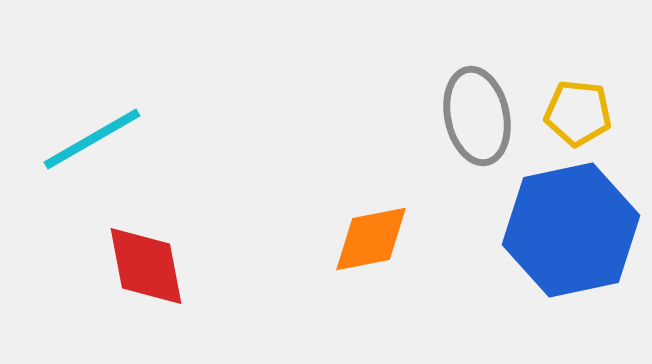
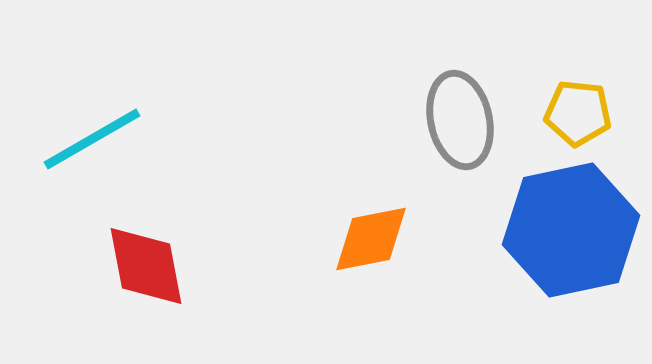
gray ellipse: moved 17 px left, 4 px down
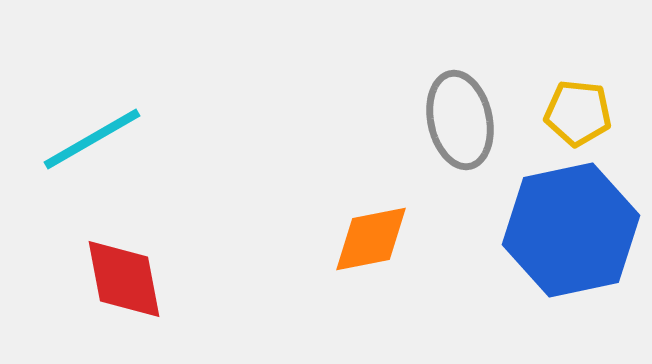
red diamond: moved 22 px left, 13 px down
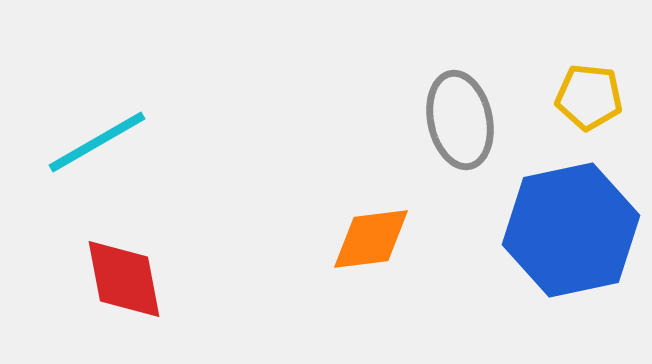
yellow pentagon: moved 11 px right, 16 px up
cyan line: moved 5 px right, 3 px down
orange diamond: rotated 4 degrees clockwise
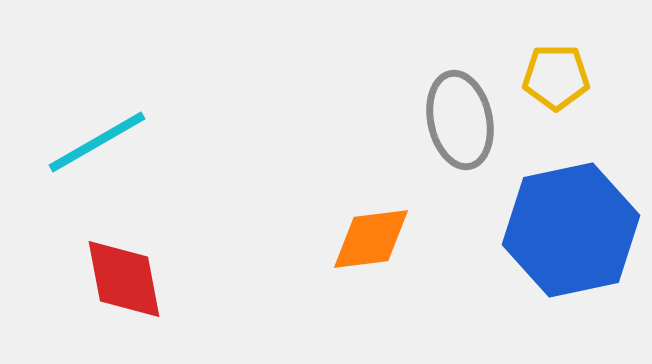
yellow pentagon: moved 33 px left, 20 px up; rotated 6 degrees counterclockwise
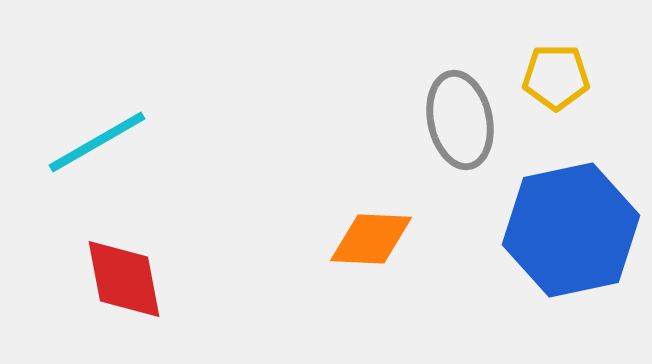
orange diamond: rotated 10 degrees clockwise
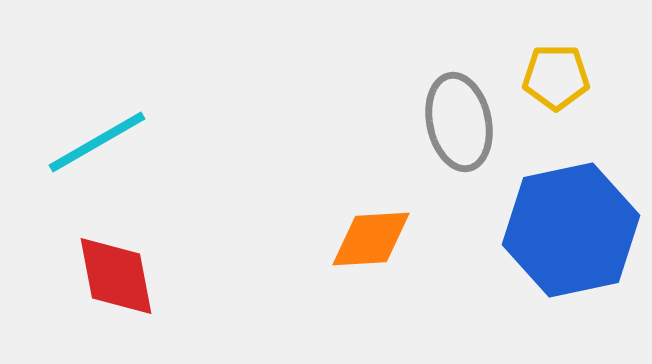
gray ellipse: moved 1 px left, 2 px down
orange diamond: rotated 6 degrees counterclockwise
red diamond: moved 8 px left, 3 px up
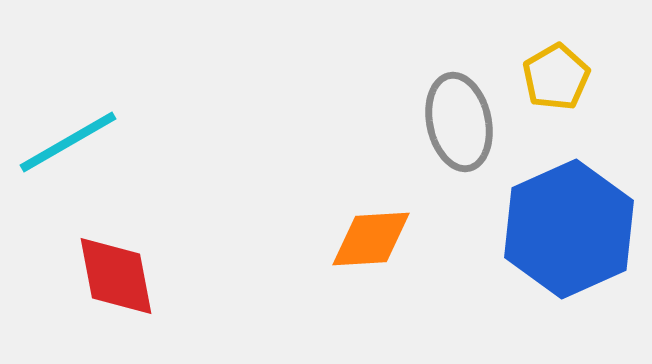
yellow pentagon: rotated 30 degrees counterclockwise
cyan line: moved 29 px left
blue hexagon: moved 2 px left, 1 px up; rotated 12 degrees counterclockwise
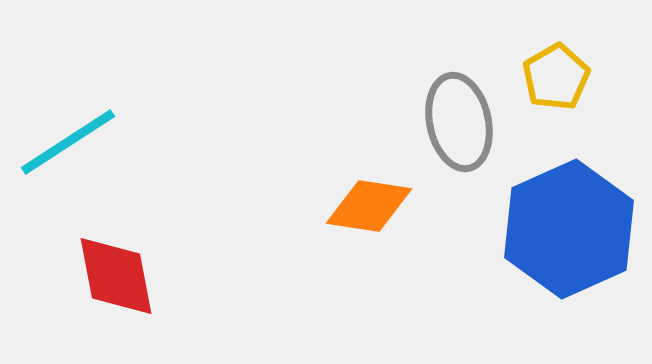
cyan line: rotated 3 degrees counterclockwise
orange diamond: moved 2 px left, 33 px up; rotated 12 degrees clockwise
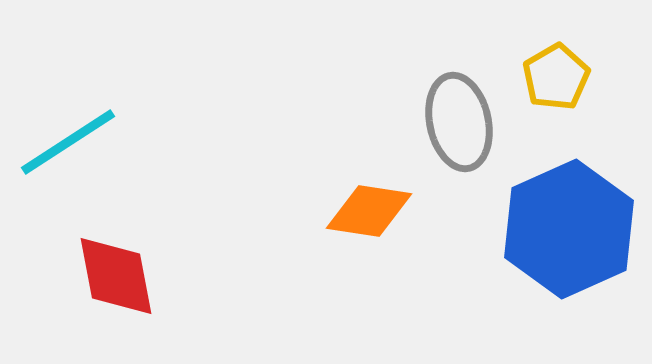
orange diamond: moved 5 px down
